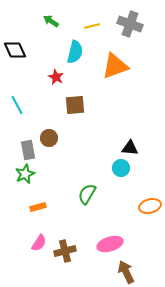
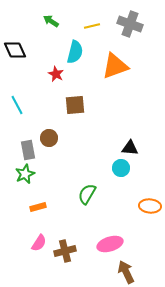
red star: moved 3 px up
orange ellipse: rotated 20 degrees clockwise
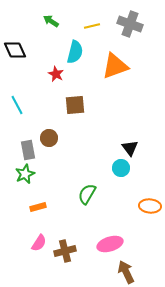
black triangle: rotated 48 degrees clockwise
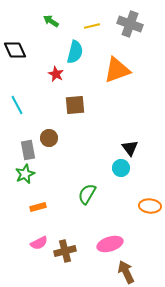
orange triangle: moved 2 px right, 4 px down
pink semicircle: rotated 30 degrees clockwise
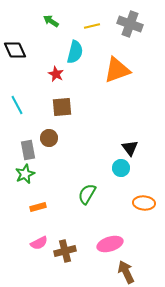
brown square: moved 13 px left, 2 px down
orange ellipse: moved 6 px left, 3 px up
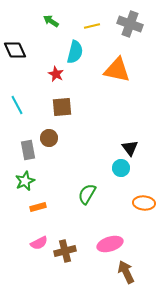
orange triangle: rotated 32 degrees clockwise
green star: moved 7 px down
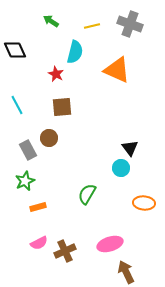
orange triangle: rotated 12 degrees clockwise
gray rectangle: rotated 18 degrees counterclockwise
brown cross: rotated 10 degrees counterclockwise
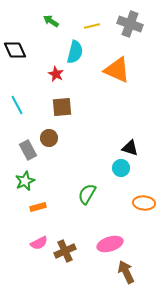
black triangle: rotated 36 degrees counterclockwise
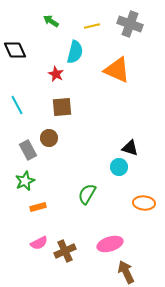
cyan circle: moved 2 px left, 1 px up
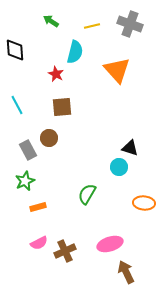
black diamond: rotated 20 degrees clockwise
orange triangle: rotated 24 degrees clockwise
